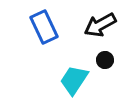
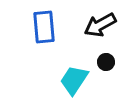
blue rectangle: rotated 20 degrees clockwise
black circle: moved 1 px right, 2 px down
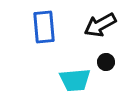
cyan trapezoid: moved 1 px right; rotated 128 degrees counterclockwise
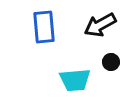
black circle: moved 5 px right
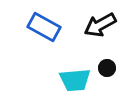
blue rectangle: rotated 56 degrees counterclockwise
black circle: moved 4 px left, 6 px down
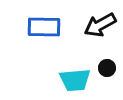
blue rectangle: rotated 28 degrees counterclockwise
